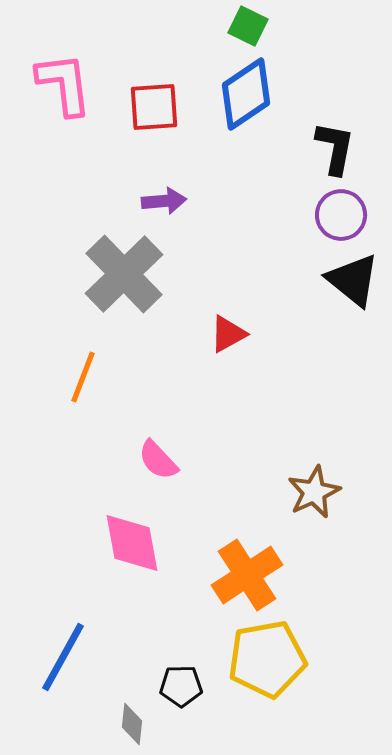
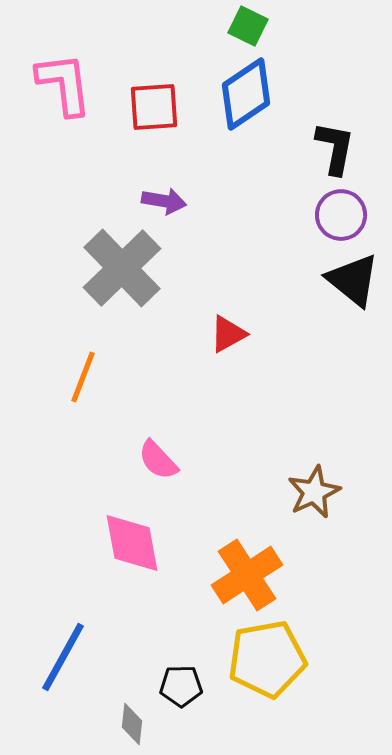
purple arrow: rotated 15 degrees clockwise
gray cross: moved 2 px left, 6 px up
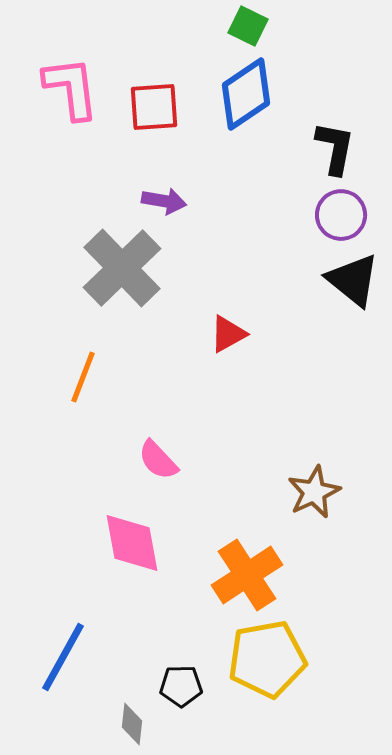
pink L-shape: moved 7 px right, 4 px down
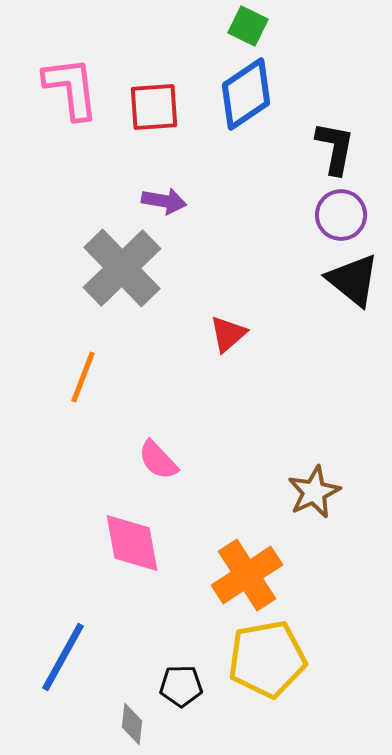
red triangle: rotated 12 degrees counterclockwise
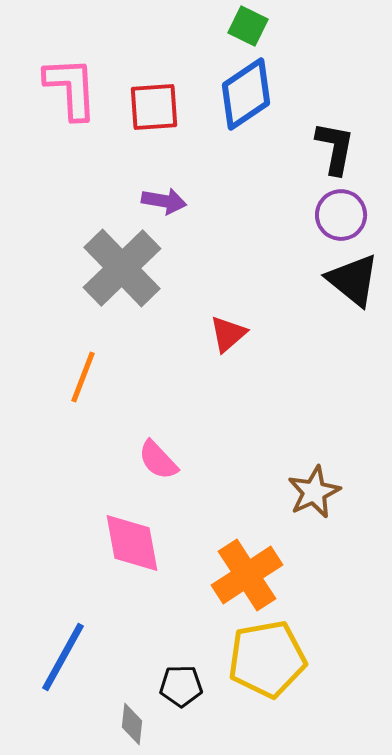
pink L-shape: rotated 4 degrees clockwise
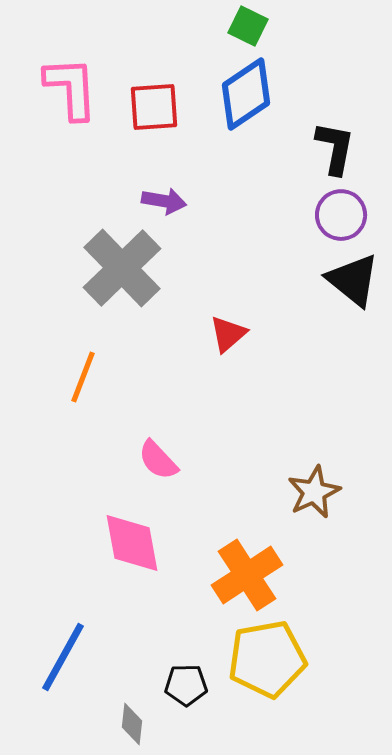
black pentagon: moved 5 px right, 1 px up
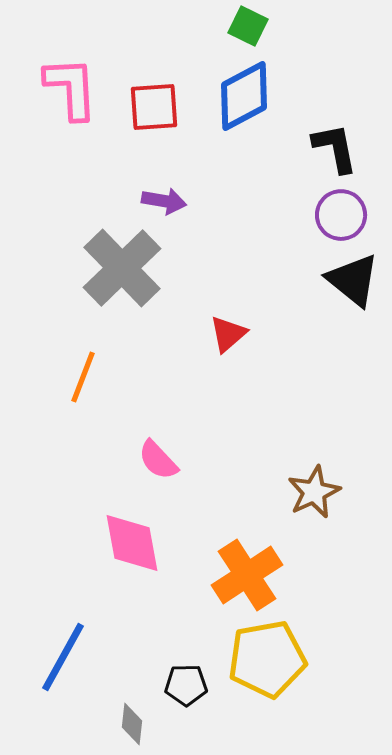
blue diamond: moved 2 px left, 2 px down; rotated 6 degrees clockwise
black L-shape: rotated 22 degrees counterclockwise
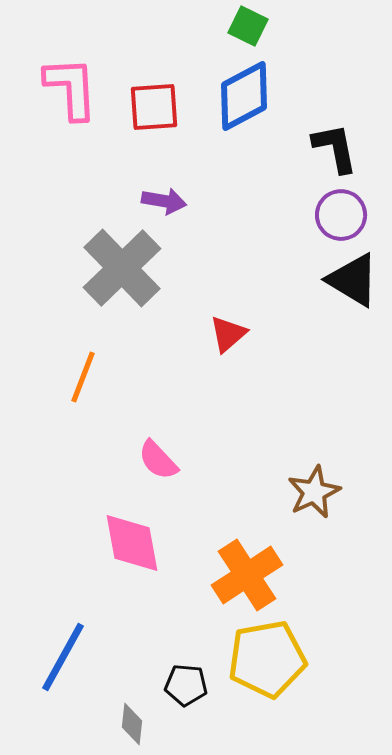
black triangle: rotated 8 degrees counterclockwise
black pentagon: rotated 6 degrees clockwise
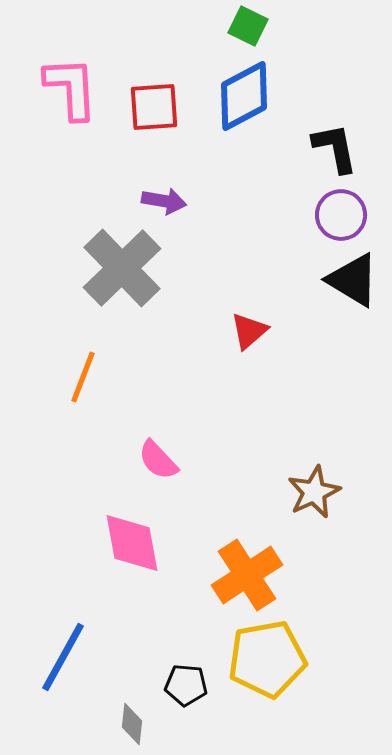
red triangle: moved 21 px right, 3 px up
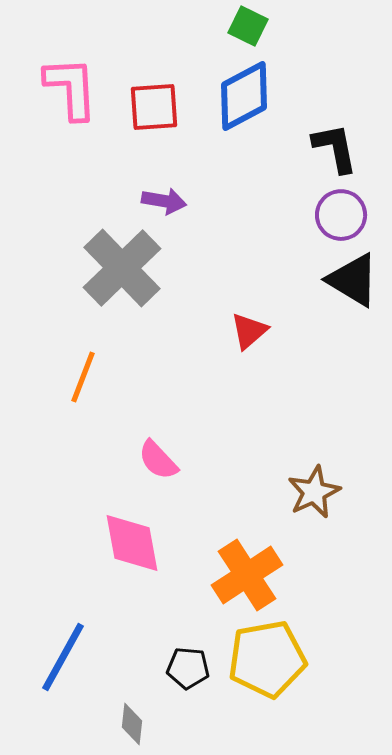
black pentagon: moved 2 px right, 17 px up
